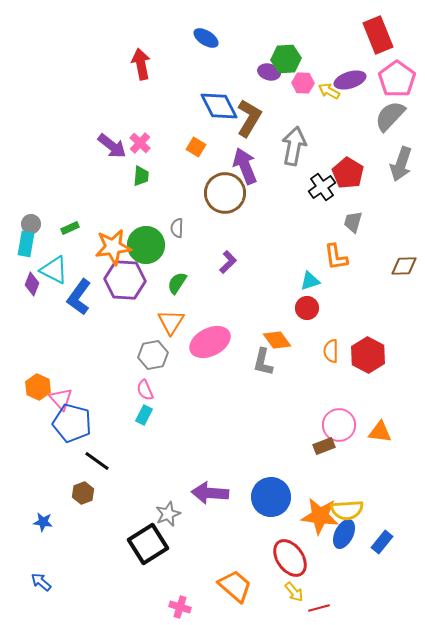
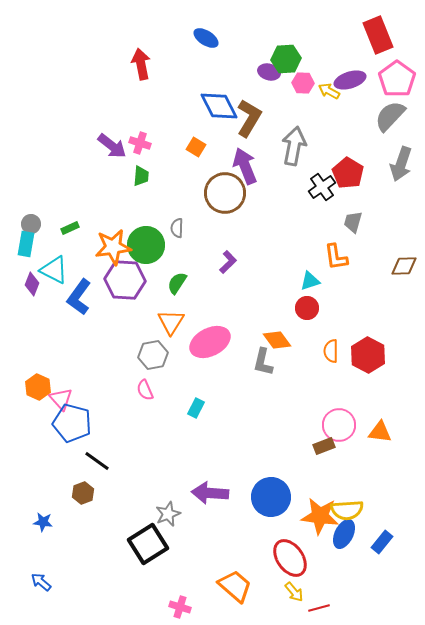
pink cross at (140, 143): rotated 25 degrees counterclockwise
cyan rectangle at (144, 415): moved 52 px right, 7 px up
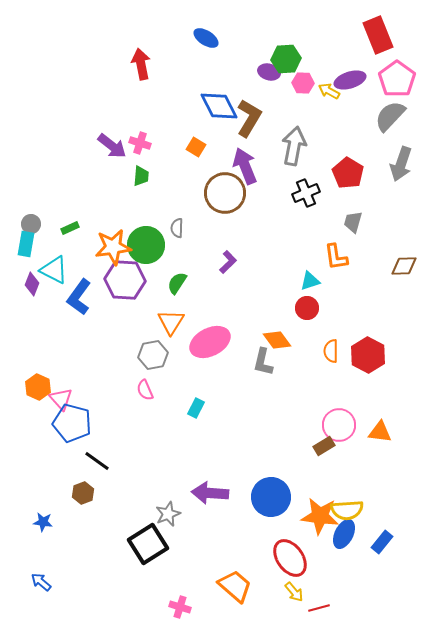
black cross at (322, 187): moved 16 px left, 6 px down; rotated 12 degrees clockwise
brown rectangle at (324, 446): rotated 10 degrees counterclockwise
